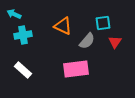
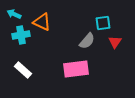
orange triangle: moved 21 px left, 4 px up
cyan cross: moved 2 px left
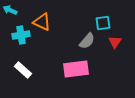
cyan arrow: moved 4 px left, 4 px up
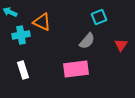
cyan arrow: moved 2 px down
cyan square: moved 4 px left, 6 px up; rotated 14 degrees counterclockwise
red triangle: moved 6 px right, 3 px down
white rectangle: rotated 30 degrees clockwise
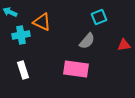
red triangle: moved 3 px right; rotated 48 degrees clockwise
pink rectangle: rotated 15 degrees clockwise
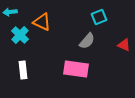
cyan arrow: rotated 32 degrees counterclockwise
cyan cross: moved 1 px left; rotated 36 degrees counterclockwise
red triangle: rotated 32 degrees clockwise
white rectangle: rotated 12 degrees clockwise
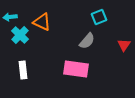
cyan arrow: moved 5 px down
red triangle: rotated 40 degrees clockwise
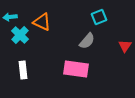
red triangle: moved 1 px right, 1 px down
